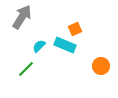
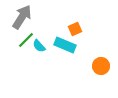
cyan semicircle: rotated 88 degrees counterclockwise
green line: moved 29 px up
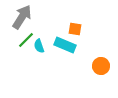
orange square: rotated 32 degrees clockwise
cyan semicircle: rotated 24 degrees clockwise
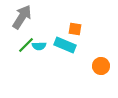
green line: moved 5 px down
cyan semicircle: rotated 72 degrees counterclockwise
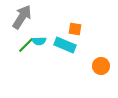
cyan semicircle: moved 5 px up
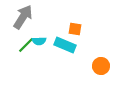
gray arrow: moved 1 px right
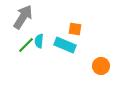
cyan semicircle: rotated 96 degrees clockwise
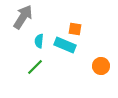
green line: moved 9 px right, 22 px down
